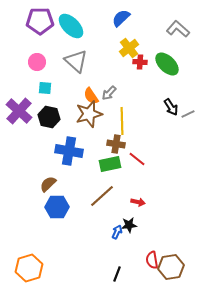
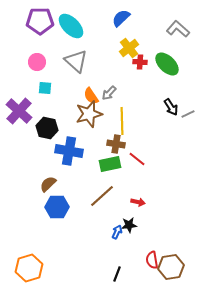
black hexagon: moved 2 px left, 11 px down
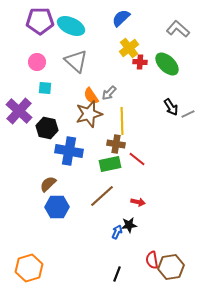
cyan ellipse: rotated 20 degrees counterclockwise
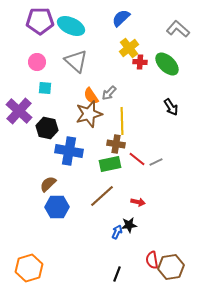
gray line: moved 32 px left, 48 px down
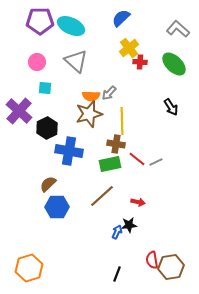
green ellipse: moved 7 px right
orange semicircle: rotated 54 degrees counterclockwise
black hexagon: rotated 20 degrees clockwise
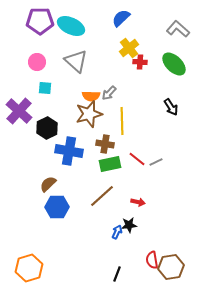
brown cross: moved 11 px left
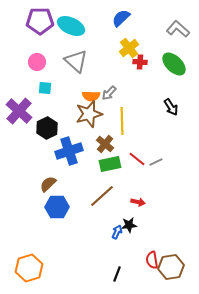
brown cross: rotated 30 degrees clockwise
blue cross: rotated 28 degrees counterclockwise
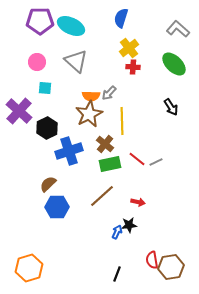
blue semicircle: rotated 30 degrees counterclockwise
red cross: moved 7 px left, 5 px down
brown star: rotated 12 degrees counterclockwise
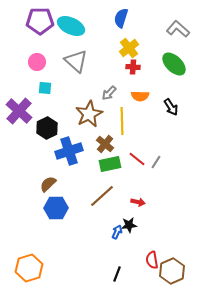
orange semicircle: moved 49 px right
gray line: rotated 32 degrees counterclockwise
blue hexagon: moved 1 px left, 1 px down
brown hexagon: moved 1 px right, 4 px down; rotated 15 degrees counterclockwise
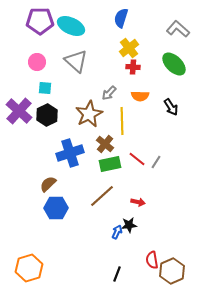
black hexagon: moved 13 px up
blue cross: moved 1 px right, 2 px down
